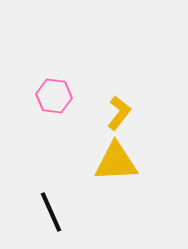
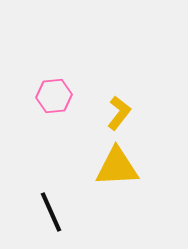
pink hexagon: rotated 12 degrees counterclockwise
yellow triangle: moved 1 px right, 5 px down
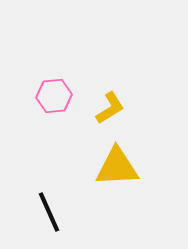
yellow L-shape: moved 9 px left, 5 px up; rotated 20 degrees clockwise
black line: moved 2 px left
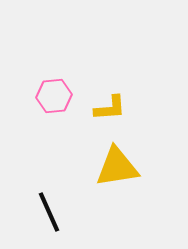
yellow L-shape: rotated 28 degrees clockwise
yellow triangle: rotated 6 degrees counterclockwise
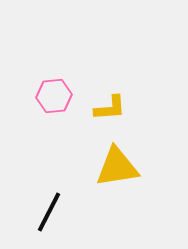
black line: rotated 51 degrees clockwise
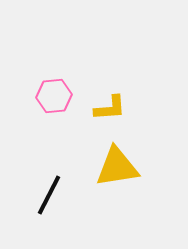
black line: moved 17 px up
